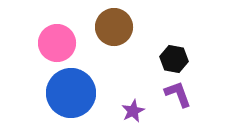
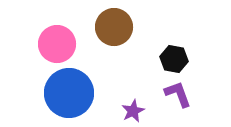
pink circle: moved 1 px down
blue circle: moved 2 px left
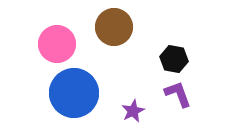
blue circle: moved 5 px right
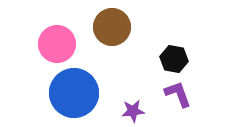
brown circle: moved 2 px left
purple star: rotated 20 degrees clockwise
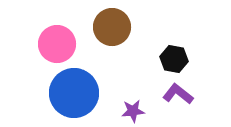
purple L-shape: rotated 32 degrees counterclockwise
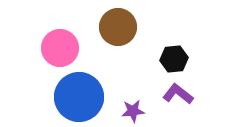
brown circle: moved 6 px right
pink circle: moved 3 px right, 4 px down
black hexagon: rotated 16 degrees counterclockwise
blue circle: moved 5 px right, 4 px down
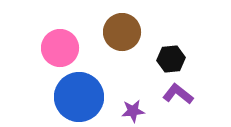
brown circle: moved 4 px right, 5 px down
black hexagon: moved 3 px left
